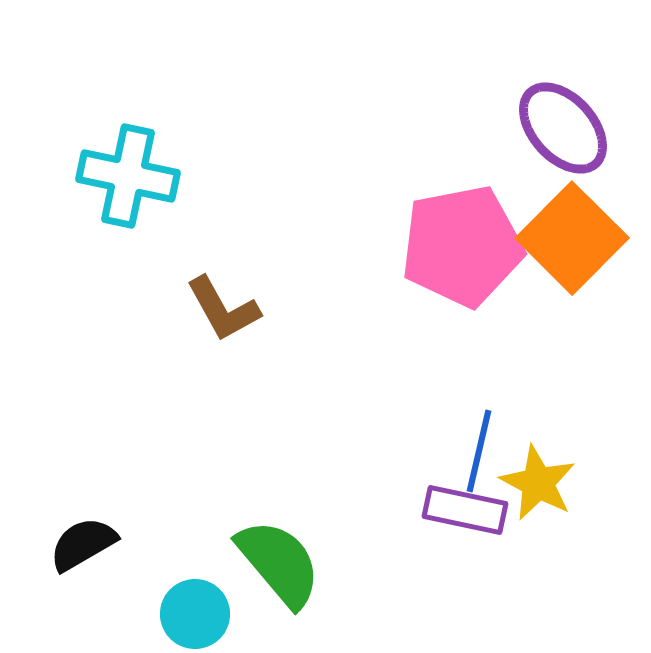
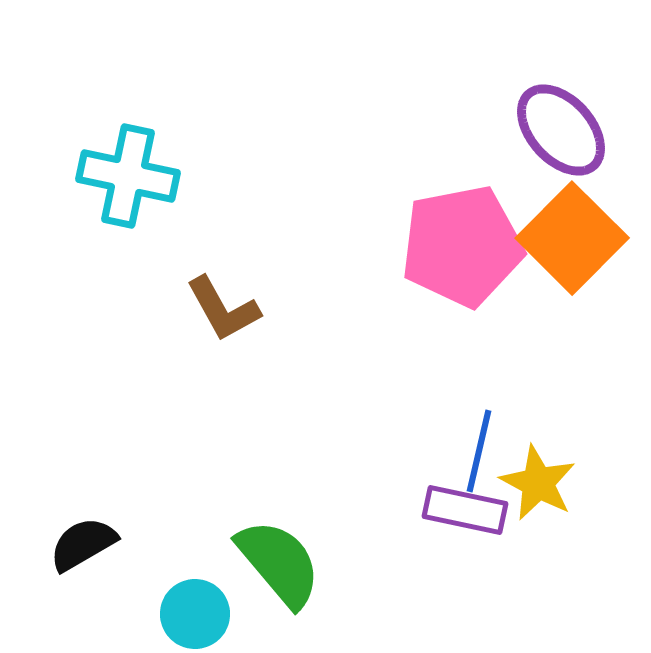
purple ellipse: moved 2 px left, 2 px down
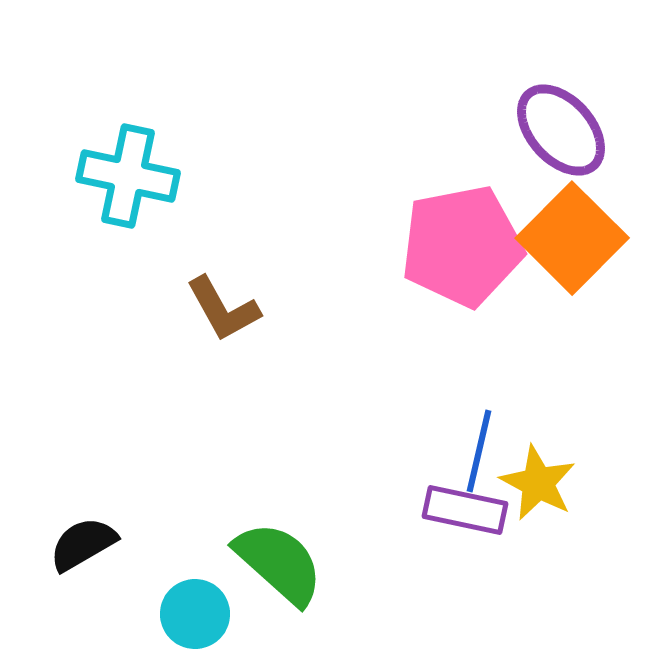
green semicircle: rotated 8 degrees counterclockwise
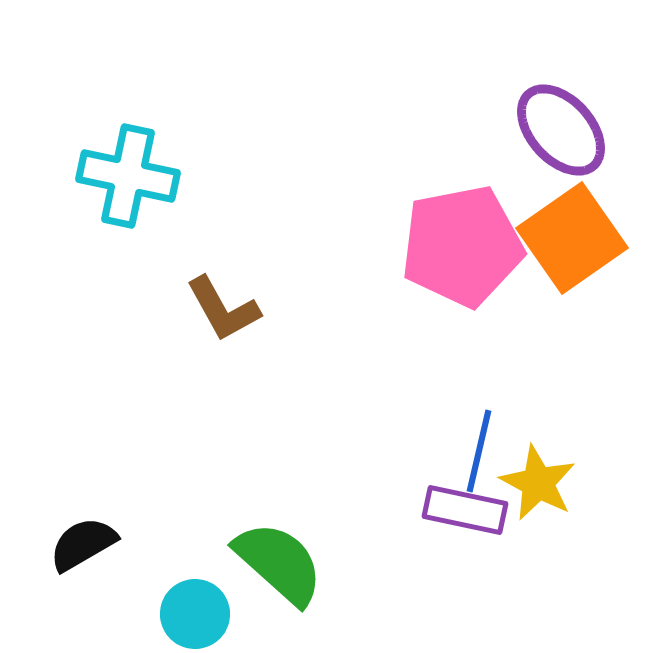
orange square: rotated 10 degrees clockwise
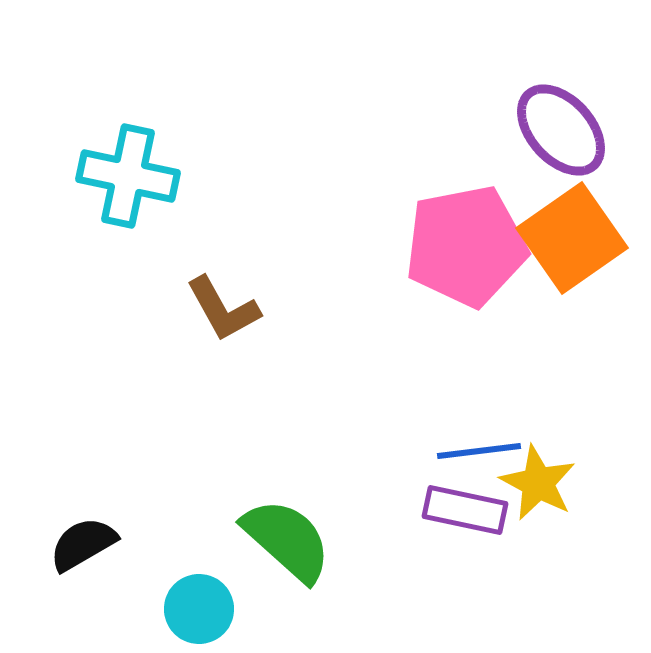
pink pentagon: moved 4 px right
blue line: rotated 70 degrees clockwise
green semicircle: moved 8 px right, 23 px up
cyan circle: moved 4 px right, 5 px up
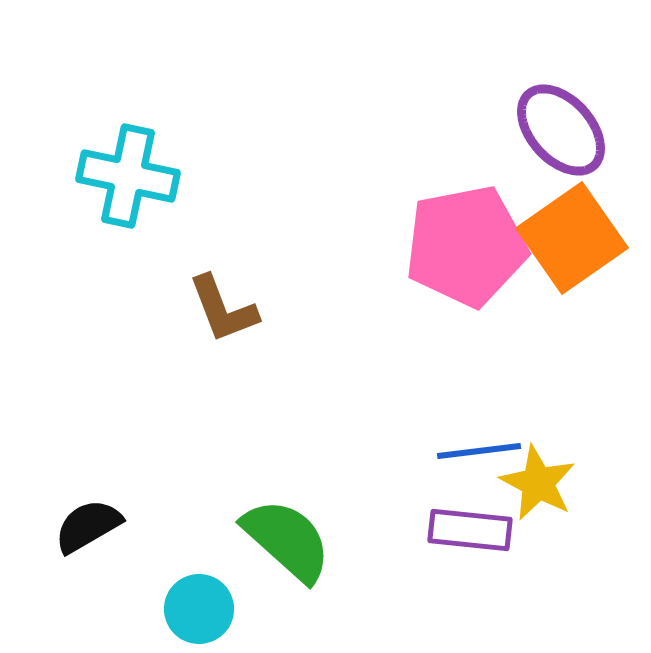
brown L-shape: rotated 8 degrees clockwise
purple rectangle: moved 5 px right, 20 px down; rotated 6 degrees counterclockwise
black semicircle: moved 5 px right, 18 px up
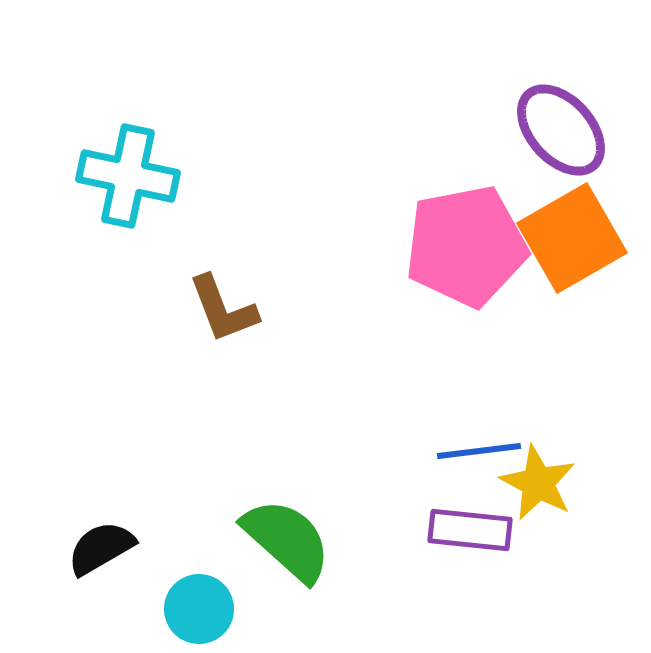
orange square: rotated 5 degrees clockwise
black semicircle: moved 13 px right, 22 px down
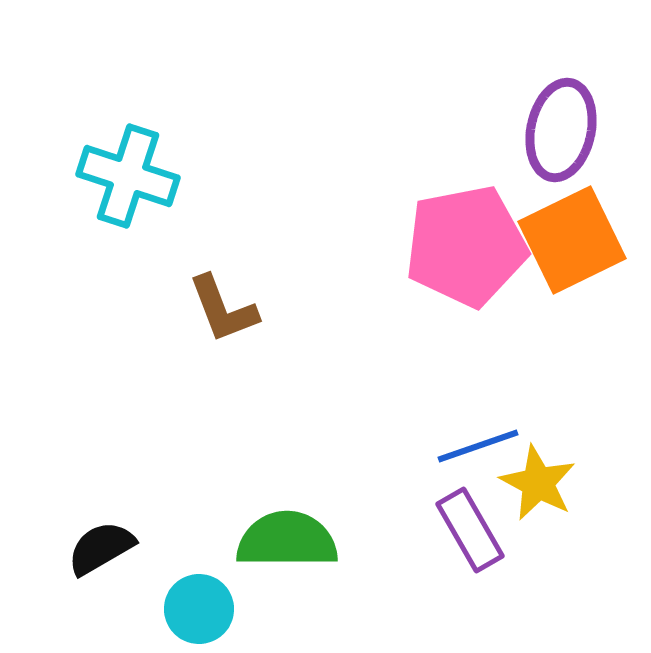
purple ellipse: rotated 54 degrees clockwise
cyan cross: rotated 6 degrees clockwise
orange square: moved 2 px down; rotated 4 degrees clockwise
blue line: moved 1 px left, 5 px up; rotated 12 degrees counterclockwise
purple rectangle: rotated 54 degrees clockwise
green semicircle: rotated 42 degrees counterclockwise
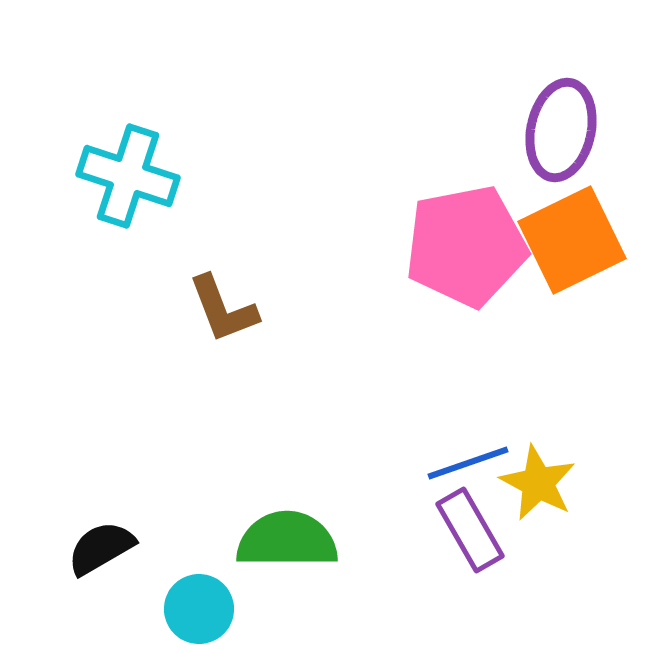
blue line: moved 10 px left, 17 px down
